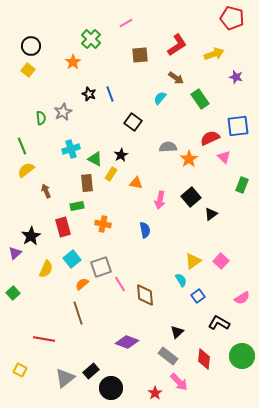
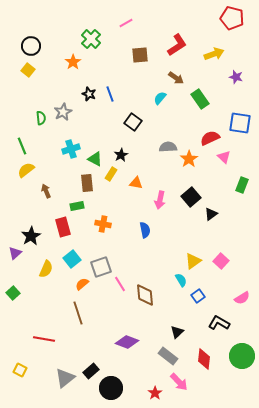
blue square at (238, 126): moved 2 px right, 3 px up; rotated 15 degrees clockwise
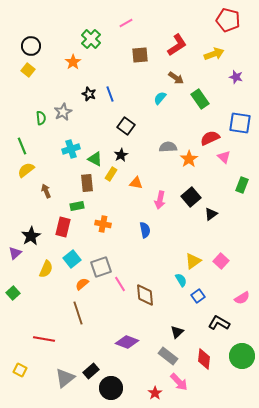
red pentagon at (232, 18): moved 4 px left, 2 px down
black square at (133, 122): moved 7 px left, 4 px down
red rectangle at (63, 227): rotated 30 degrees clockwise
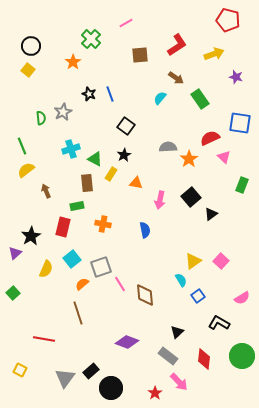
black star at (121, 155): moved 3 px right
gray triangle at (65, 378): rotated 15 degrees counterclockwise
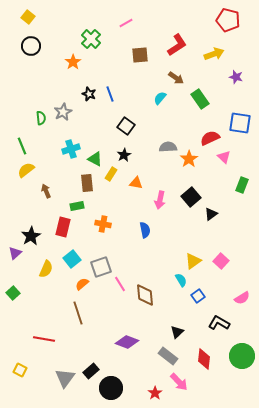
yellow square at (28, 70): moved 53 px up
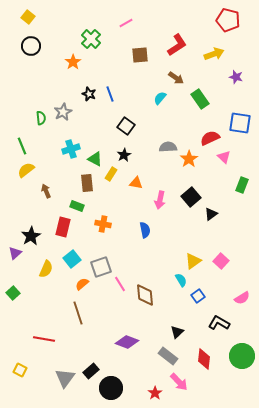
green rectangle at (77, 206): rotated 32 degrees clockwise
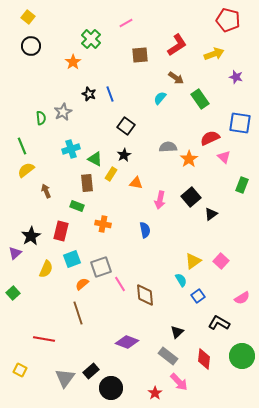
red rectangle at (63, 227): moved 2 px left, 4 px down
cyan square at (72, 259): rotated 18 degrees clockwise
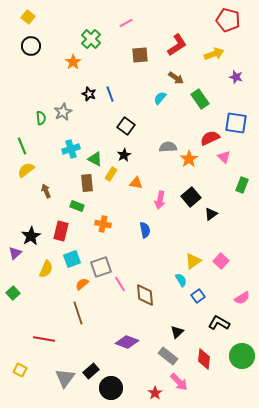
blue square at (240, 123): moved 4 px left
